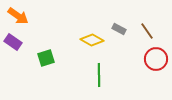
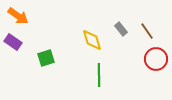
gray rectangle: moved 2 px right; rotated 24 degrees clockwise
yellow diamond: rotated 45 degrees clockwise
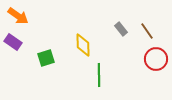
yellow diamond: moved 9 px left, 5 px down; rotated 15 degrees clockwise
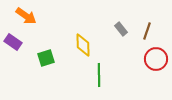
orange arrow: moved 8 px right
brown line: rotated 54 degrees clockwise
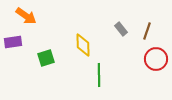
purple rectangle: rotated 42 degrees counterclockwise
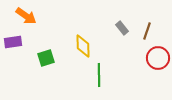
gray rectangle: moved 1 px right, 1 px up
yellow diamond: moved 1 px down
red circle: moved 2 px right, 1 px up
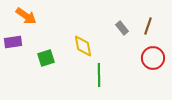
brown line: moved 1 px right, 5 px up
yellow diamond: rotated 10 degrees counterclockwise
red circle: moved 5 px left
